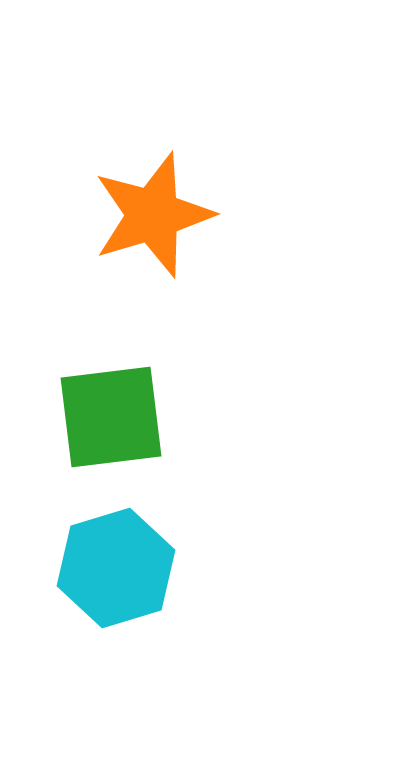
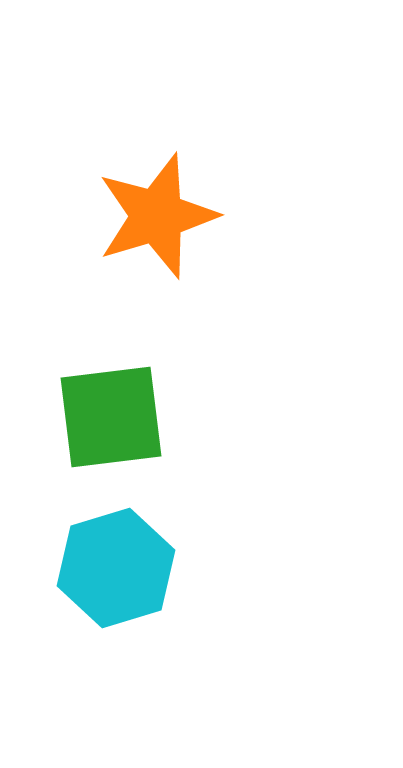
orange star: moved 4 px right, 1 px down
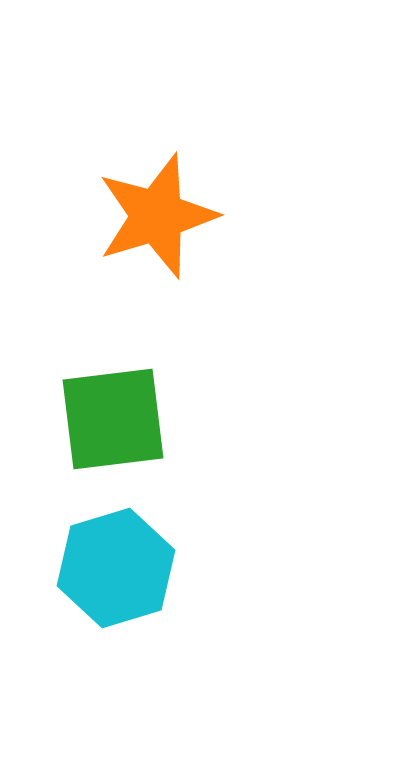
green square: moved 2 px right, 2 px down
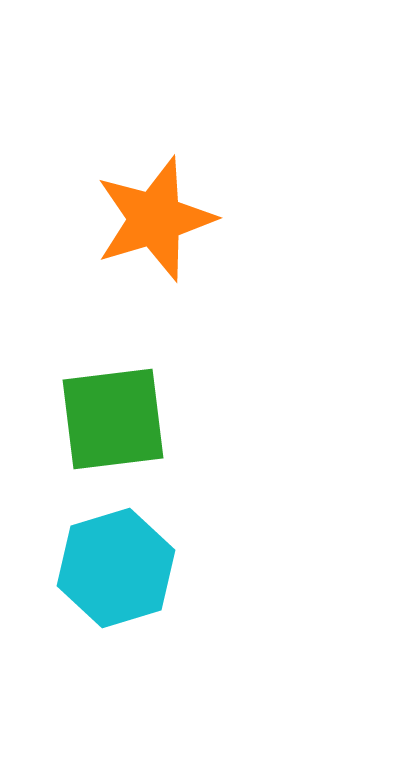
orange star: moved 2 px left, 3 px down
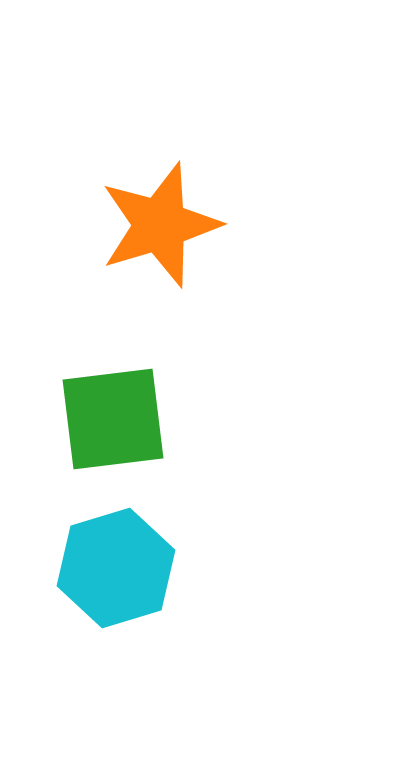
orange star: moved 5 px right, 6 px down
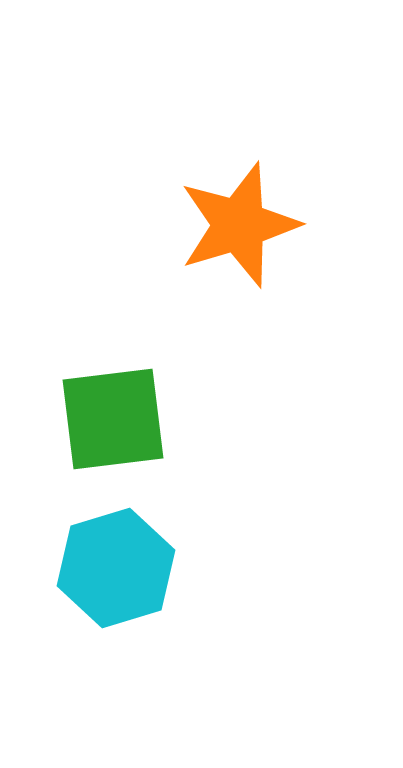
orange star: moved 79 px right
